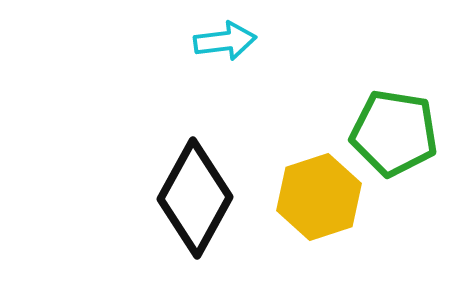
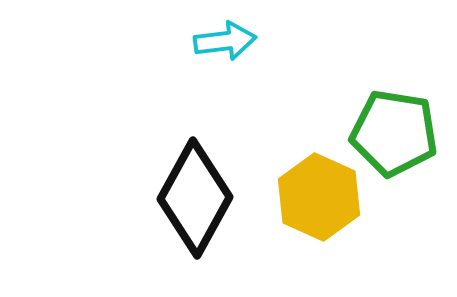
yellow hexagon: rotated 18 degrees counterclockwise
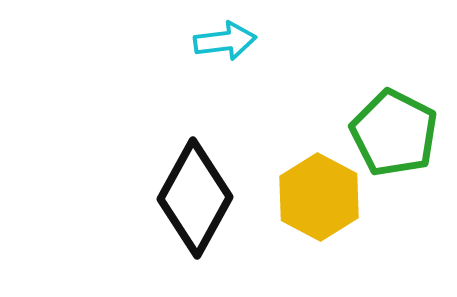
green pentagon: rotated 18 degrees clockwise
yellow hexagon: rotated 4 degrees clockwise
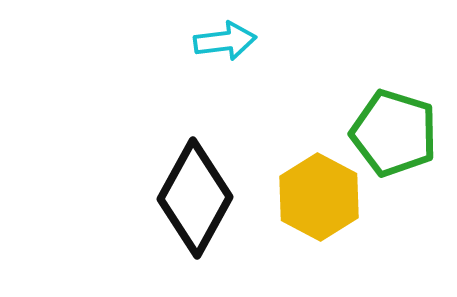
green pentagon: rotated 10 degrees counterclockwise
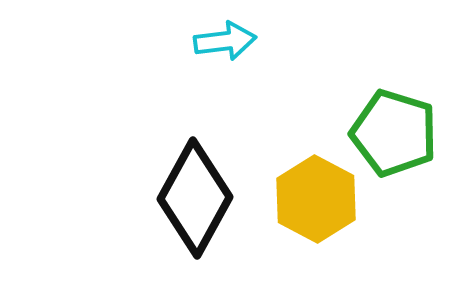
yellow hexagon: moved 3 px left, 2 px down
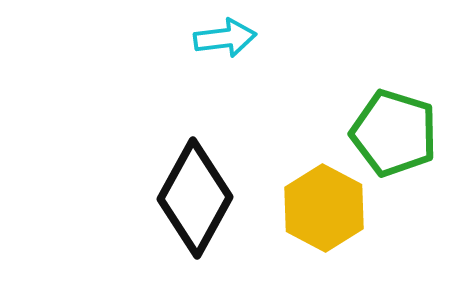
cyan arrow: moved 3 px up
yellow hexagon: moved 8 px right, 9 px down
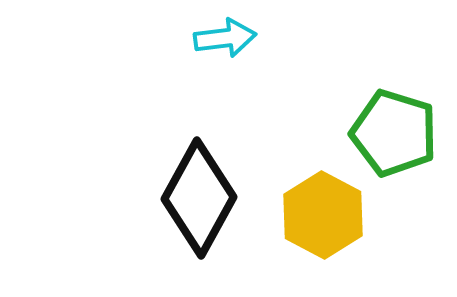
black diamond: moved 4 px right
yellow hexagon: moved 1 px left, 7 px down
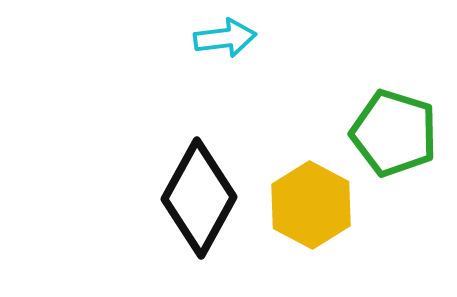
yellow hexagon: moved 12 px left, 10 px up
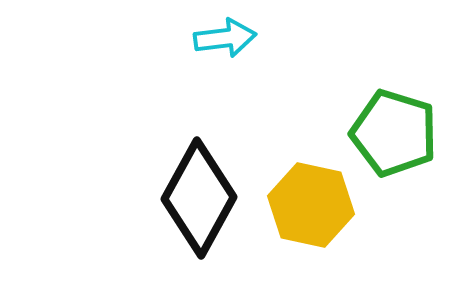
yellow hexagon: rotated 16 degrees counterclockwise
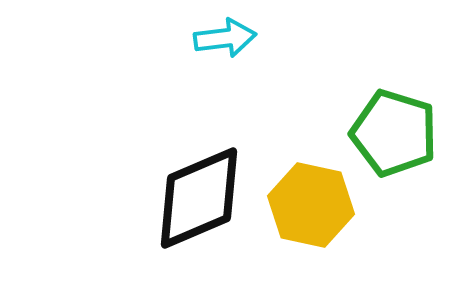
black diamond: rotated 38 degrees clockwise
